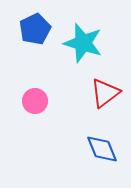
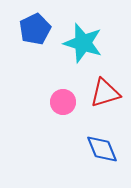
red triangle: rotated 20 degrees clockwise
pink circle: moved 28 px right, 1 px down
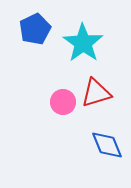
cyan star: rotated 18 degrees clockwise
red triangle: moved 9 px left
blue diamond: moved 5 px right, 4 px up
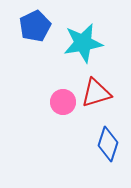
blue pentagon: moved 3 px up
cyan star: rotated 27 degrees clockwise
blue diamond: moved 1 px right, 1 px up; rotated 40 degrees clockwise
